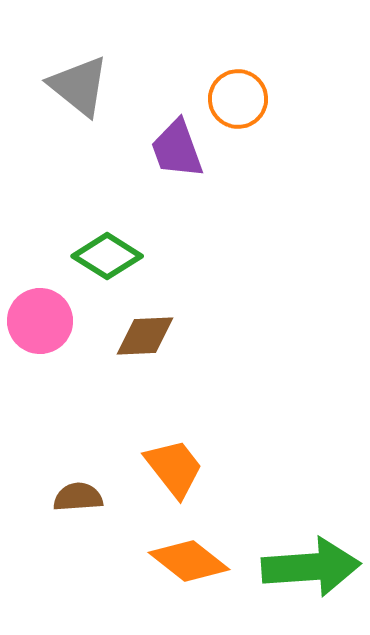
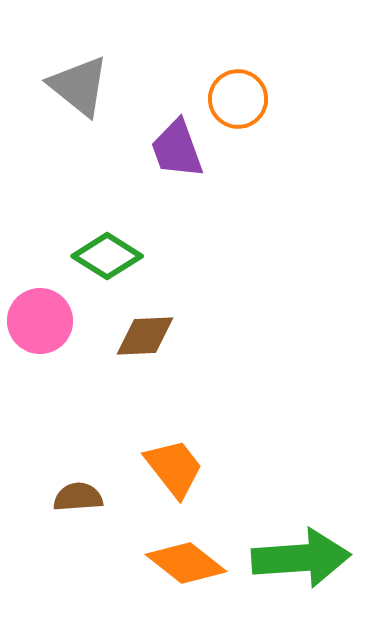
orange diamond: moved 3 px left, 2 px down
green arrow: moved 10 px left, 9 px up
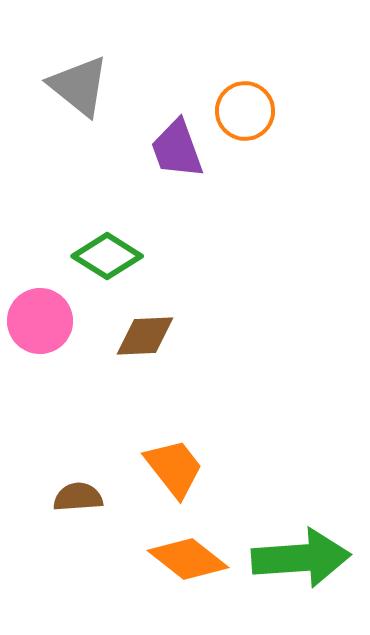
orange circle: moved 7 px right, 12 px down
orange diamond: moved 2 px right, 4 px up
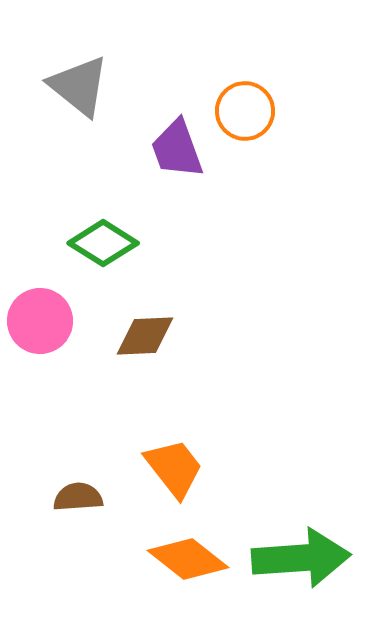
green diamond: moved 4 px left, 13 px up
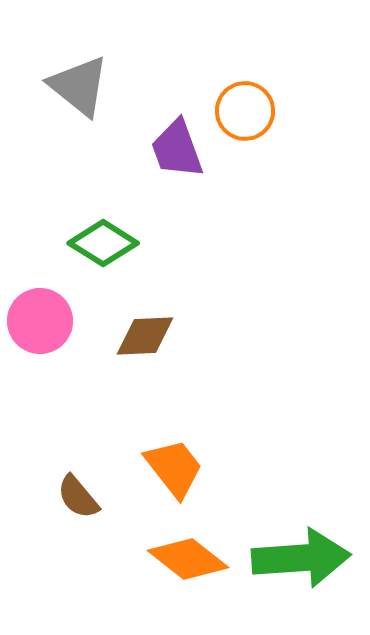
brown semicircle: rotated 126 degrees counterclockwise
